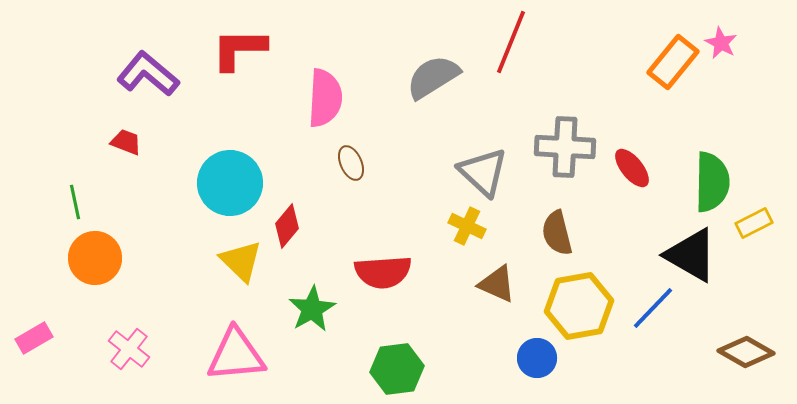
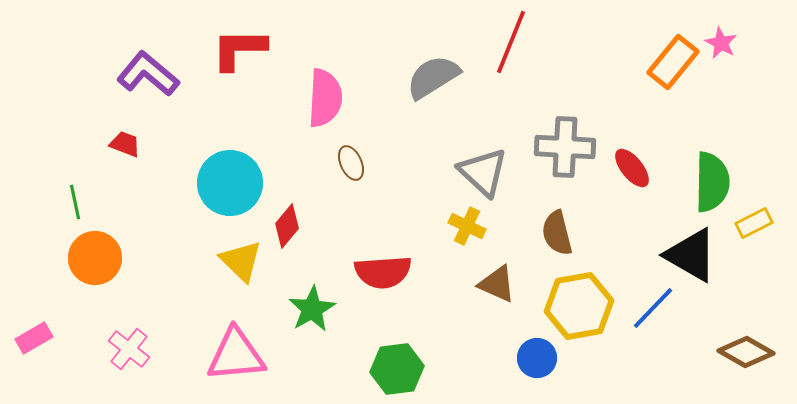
red trapezoid: moved 1 px left, 2 px down
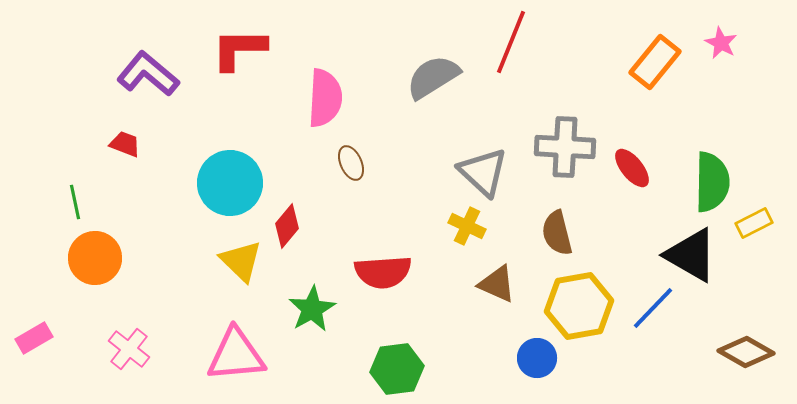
orange rectangle: moved 18 px left
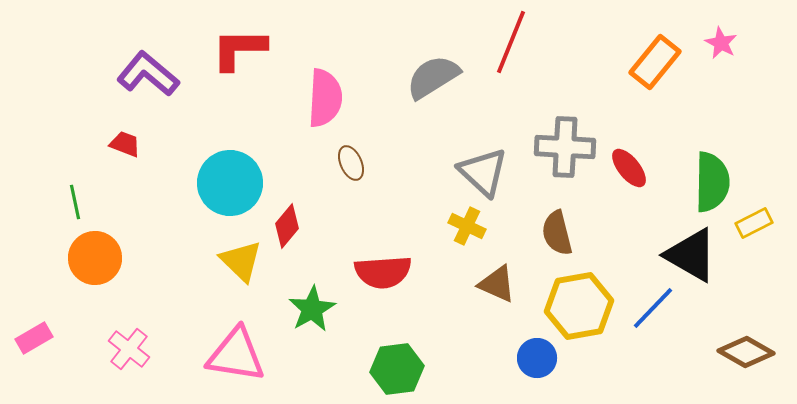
red ellipse: moved 3 px left
pink triangle: rotated 14 degrees clockwise
